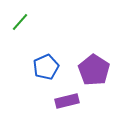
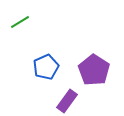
green line: rotated 18 degrees clockwise
purple rectangle: rotated 40 degrees counterclockwise
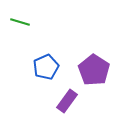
green line: rotated 48 degrees clockwise
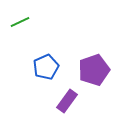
green line: rotated 42 degrees counterclockwise
purple pentagon: rotated 20 degrees clockwise
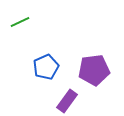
purple pentagon: rotated 12 degrees clockwise
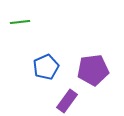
green line: rotated 18 degrees clockwise
purple pentagon: moved 1 px left
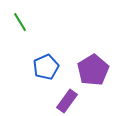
green line: rotated 66 degrees clockwise
purple pentagon: rotated 24 degrees counterclockwise
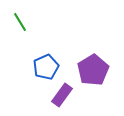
purple rectangle: moved 5 px left, 6 px up
